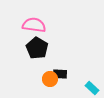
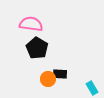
pink semicircle: moved 3 px left, 1 px up
orange circle: moved 2 px left
cyan rectangle: rotated 16 degrees clockwise
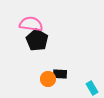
black pentagon: moved 8 px up
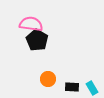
black rectangle: moved 12 px right, 13 px down
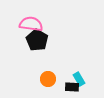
cyan rectangle: moved 13 px left, 9 px up
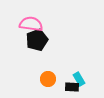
black pentagon: rotated 20 degrees clockwise
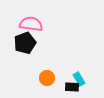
black pentagon: moved 12 px left, 3 px down
orange circle: moved 1 px left, 1 px up
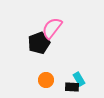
pink semicircle: moved 21 px right, 4 px down; rotated 60 degrees counterclockwise
black pentagon: moved 14 px right
orange circle: moved 1 px left, 2 px down
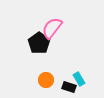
black pentagon: rotated 15 degrees counterclockwise
black rectangle: moved 3 px left; rotated 16 degrees clockwise
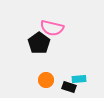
pink semicircle: rotated 115 degrees counterclockwise
cyan rectangle: rotated 64 degrees counterclockwise
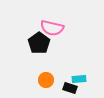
black rectangle: moved 1 px right, 1 px down
